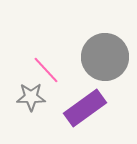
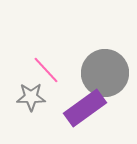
gray circle: moved 16 px down
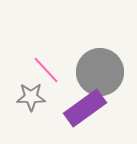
gray circle: moved 5 px left, 1 px up
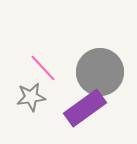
pink line: moved 3 px left, 2 px up
gray star: rotated 8 degrees counterclockwise
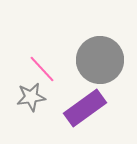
pink line: moved 1 px left, 1 px down
gray circle: moved 12 px up
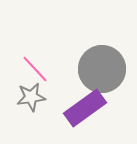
gray circle: moved 2 px right, 9 px down
pink line: moved 7 px left
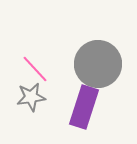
gray circle: moved 4 px left, 5 px up
purple rectangle: moved 1 px left, 1 px up; rotated 36 degrees counterclockwise
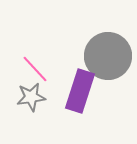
gray circle: moved 10 px right, 8 px up
purple rectangle: moved 4 px left, 16 px up
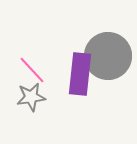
pink line: moved 3 px left, 1 px down
purple rectangle: moved 17 px up; rotated 12 degrees counterclockwise
